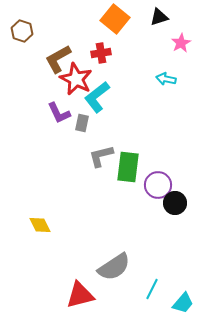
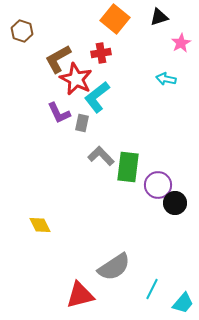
gray L-shape: rotated 60 degrees clockwise
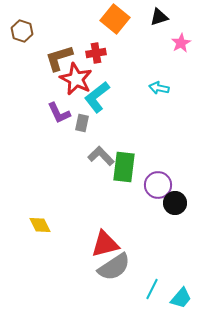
red cross: moved 5 px left
brown L-shape: moved 1 px right, 1 px up; rotated 12 degrees clockwise
cyan arrow: moved 7 px left, 9 px down
green rectangle: moved 4 px left
red triangle: moved 25 px right, 51 px up
cyan trapezoid: moved 2 px left, 5 px up
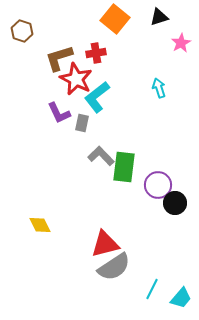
cyan arrow: rotated 60 degrees clockwise
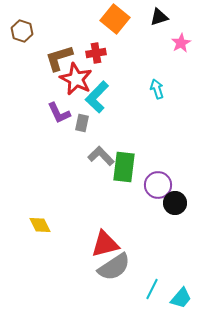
cyan arrow: moved 2 px left, 1 px down
cyan L-shape: rotated 8 degrees counterclockwise
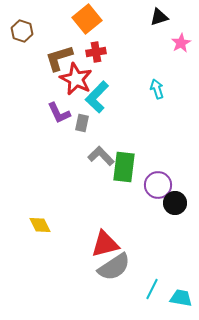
orange square: moved 28 px left; rotated 12 degrees clockwise
red cross: moved 1 px up
cyan trapezoid: rotated 120 degrees counterclockwise
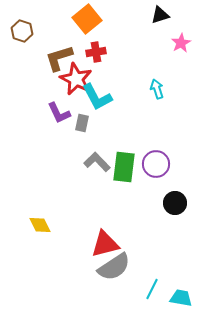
black triangle: moved 1 px right, 2 px up
cyan L-shape: rotated 72 degrees counterclockwise
gray L-shape: moved 4 px left, 6 px down
purple circle: moved 2 px left, 21 px up
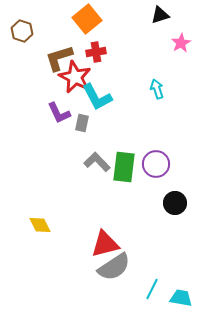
red star: moved 1 px left, 2 px up
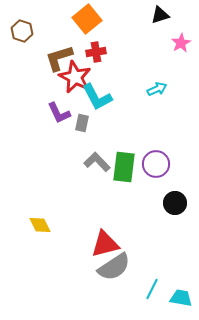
cyan arrow: rotated 84 degrees clockwise
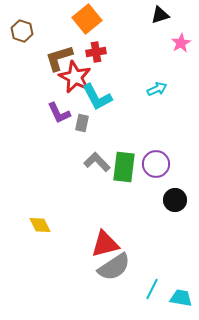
black circle: moved 3 px up
